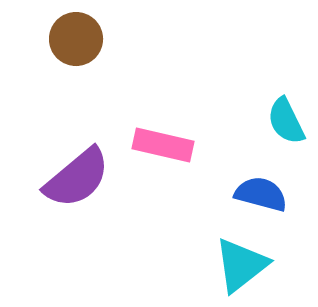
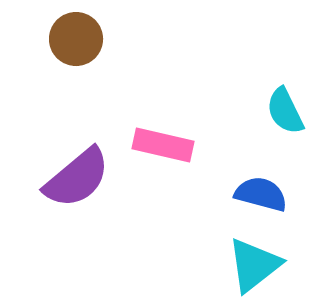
cyan semicircle: moved 1 px left, 10 px up
cyan triangle: moved 13 px right
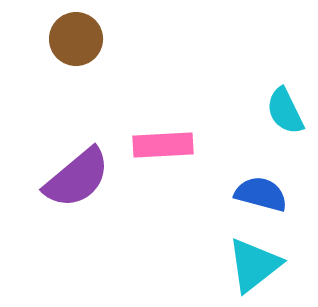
pink rectangle: rotated 16 degrees counterclockwise
